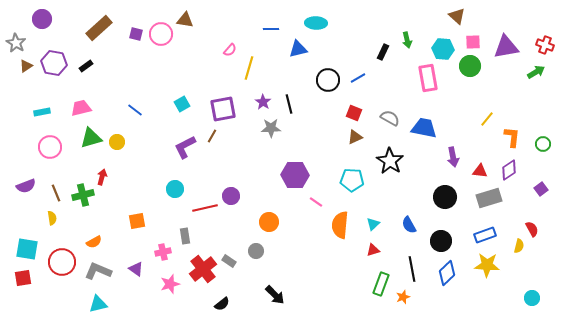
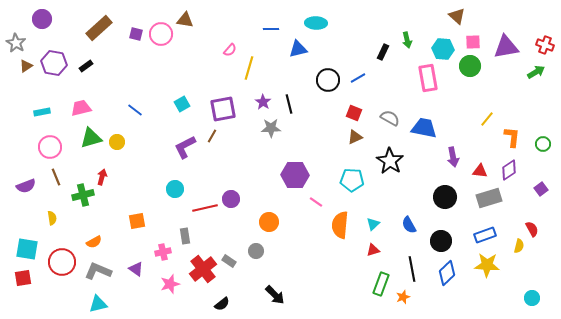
brown line at (56, 193): moved 16 px up
purple circle at (231, 196): moved 3 px down
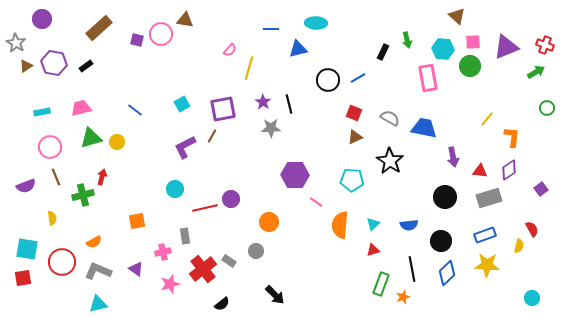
purple square at (136, 34): moved 1 px right, 6 px down
purple triangle at (506, 47): rotated 12 degrees counterclockwise
green circle at (543, 144): moved 4 px right, 36 px up
blue semicircle at (409, 225): rotated 66 degrees counterclockwise
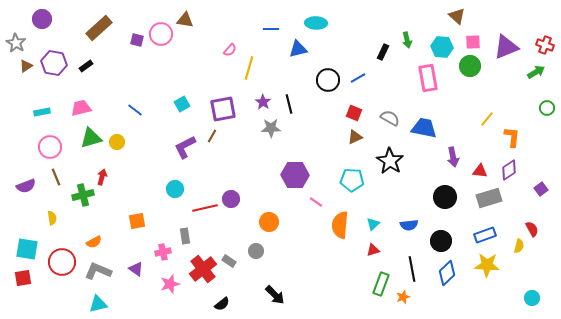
cyan hexagon at (443, 49): moved 1 px left, 2 px up
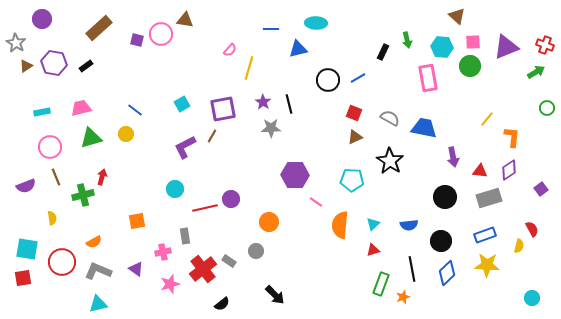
yellow circle at (117, 142): moved 9 px right, 8 px up
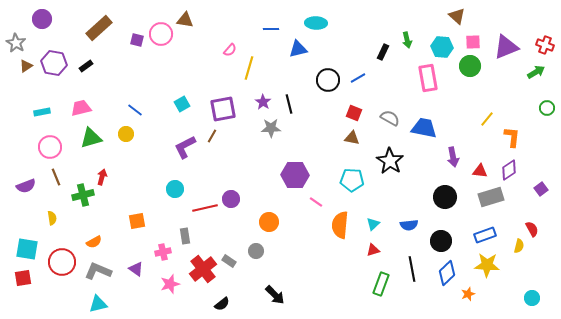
brown triangle at (355, 137): moved 3 px left, 1 px down; rotated 35 degrees clockwise
gray rectangle at (489, 198): moved 2 px right, 1 px up
orange star at (403, 297): moved 65 px right, 3 px up
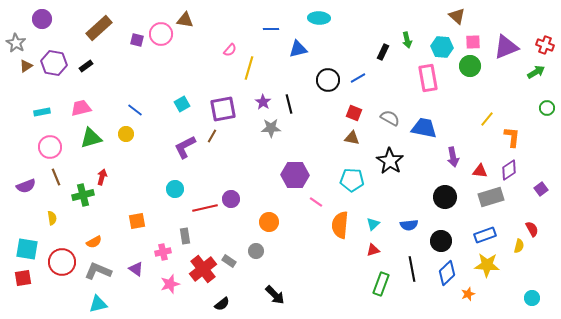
cyan ellipse at (316, 23): moved 3 px right, 5 px up
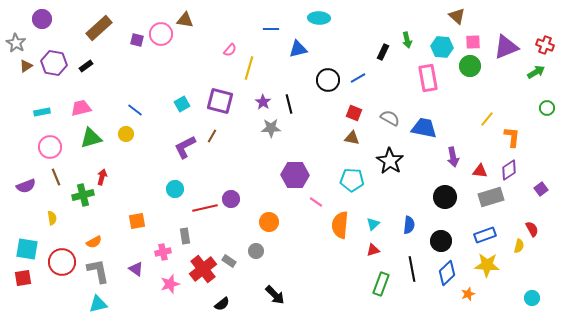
purple square at (223, 109): moved 3 px left, 8 px up; rotated 24 degrees clockwise
blue semicircle at (409, 225): rotated 78 degrees counterclockwise
gray L-shape at (98, 271): rotated 56 degrees clockwise
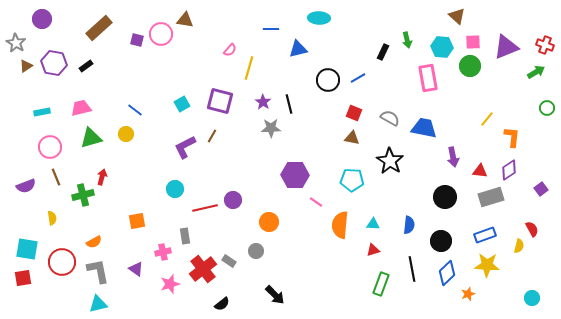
purple circle at (231, 199): moved 2 px right, 1 px down
cyan triangle at (373, 224): rotated 48 degrees clockwise
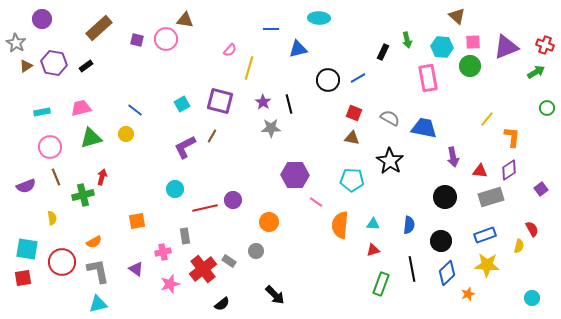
pink circle at (161, 34): moved 5 px right, 5 px down
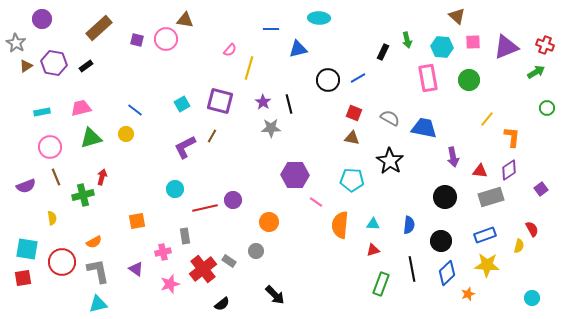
green circle at (470, 66): moved 1 px left, 14 px down
